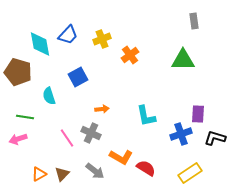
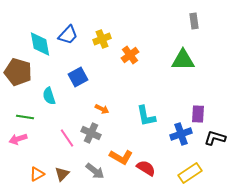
orange arrow: rotated 32 degrees clockwise
orange triangle: moved 2 px left
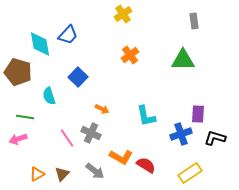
yellow cross: moved 21 px right, 25 px up; rotated 12 degrees counterclockwise
blue square: rotated 18 degrees counterclockwise
red semicircle: moved 3 px up
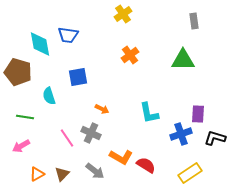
blue trapezoid: rotated 55 degrees clockwise
blue square: rotated 36 degrees clockwise
cyan L-shape: moved 3 px right, 3 px up
pink arrow: moved 3 px right, 7 px down; rotated 12 degrees counterclockwise
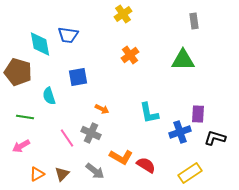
blue cross: moved 1 px left, 2 px up
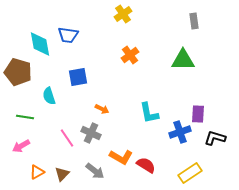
orange triangle: moved 2 px up
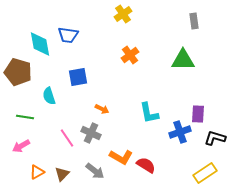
yellow rectangle: moved 15 px right
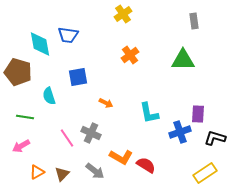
orange arrow: moved 4 px right, 6 px up
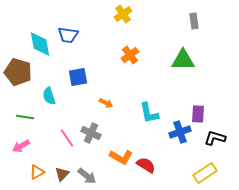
gray arrow: moved 8 px left, 5 px down
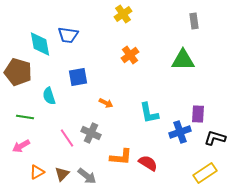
orange L-shape: rotated 25 degrees counterclockwise
red semicircle: moved 2 px right, 2 px up
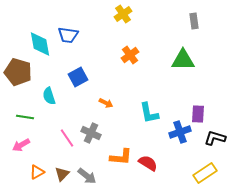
blue square: rotated 18 degrees counterclockwise
pink arrow: moved 1 px up
